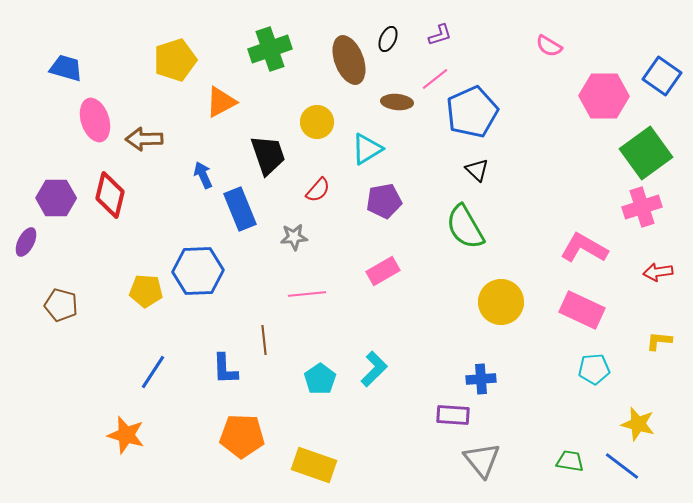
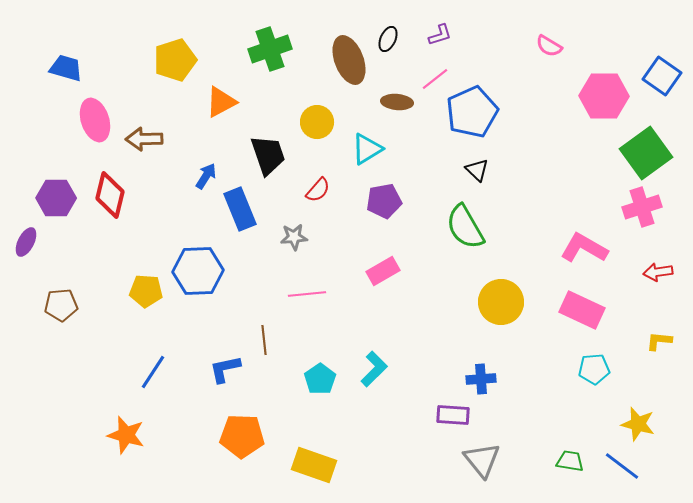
blue arrow at (203, 175): moved 3 px right, 1 px down; rotated 56 degrees clockwise
brown pentagon at (61, 305): rotated 20 degrees counterclockwise
blue L-shape at (225, 369): rotated 80 degrees clockwise
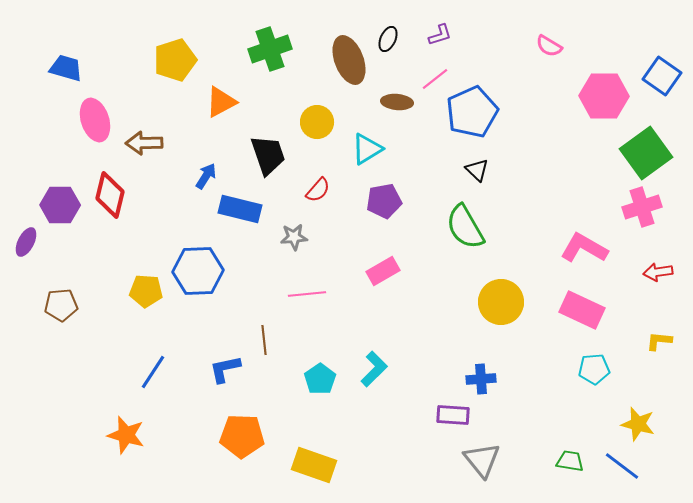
brown arrow at (144, 139): moved 4 px down
purple hexagon at (56, 198): moved 4 px right, 7 px down
blue rectangle at (240, 209): rotated 54 degrees counterclockwise
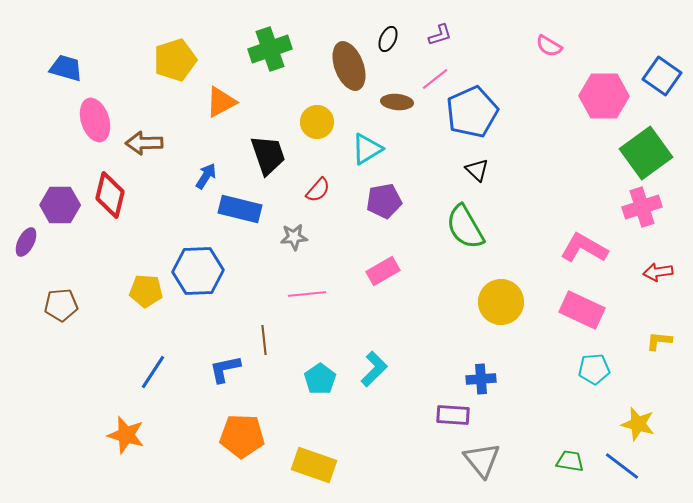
brown ellipse at (349, 60): moved 6 px down
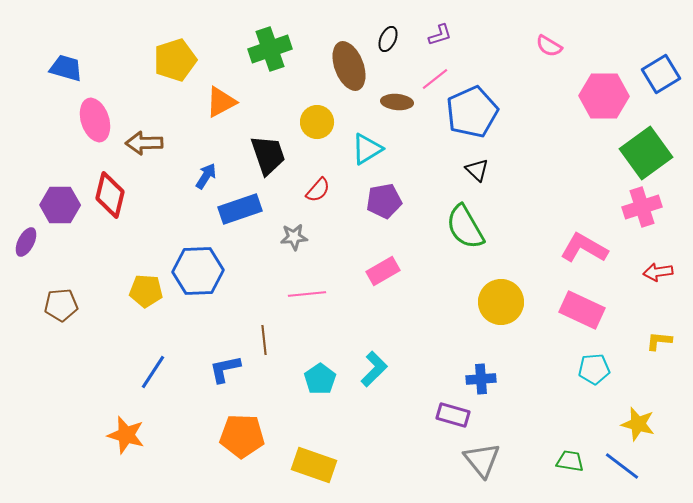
blue square at (662, 76): moved 1 px left, 2 px up; rotated 24 degrees clockwise
blue rectangle at (240, 209): rotated 33 degrees counterclockwise
purple rectangle at (453, 415): rotated 12 degrees clockwise
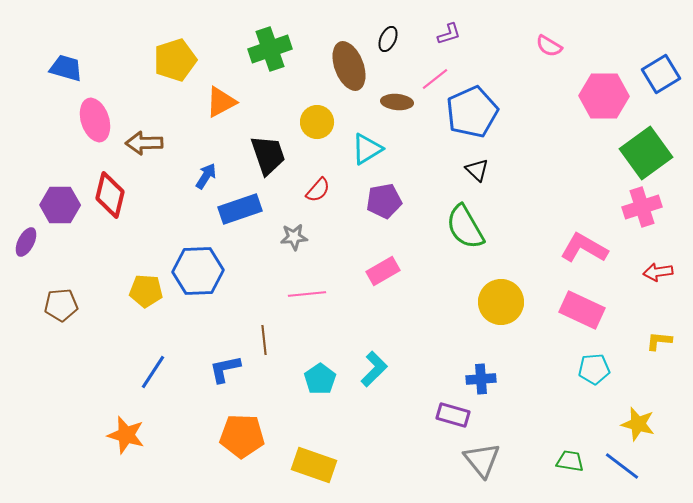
purple L-shape at (440, 35): moved 9 px right, 1 px up
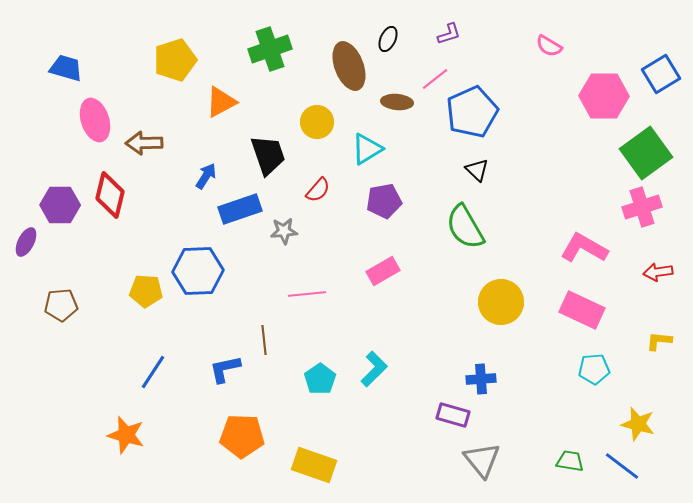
gray star at (294, 237): moved 10 px left, 6 px up
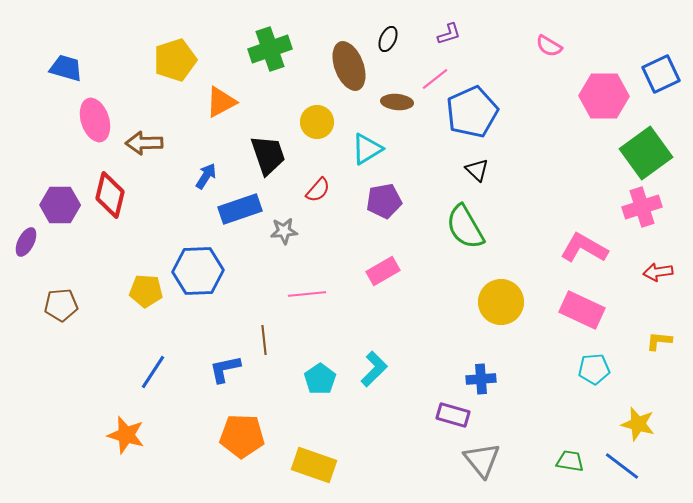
blue square at (661, 74): rotated 6 degrees clockwise
